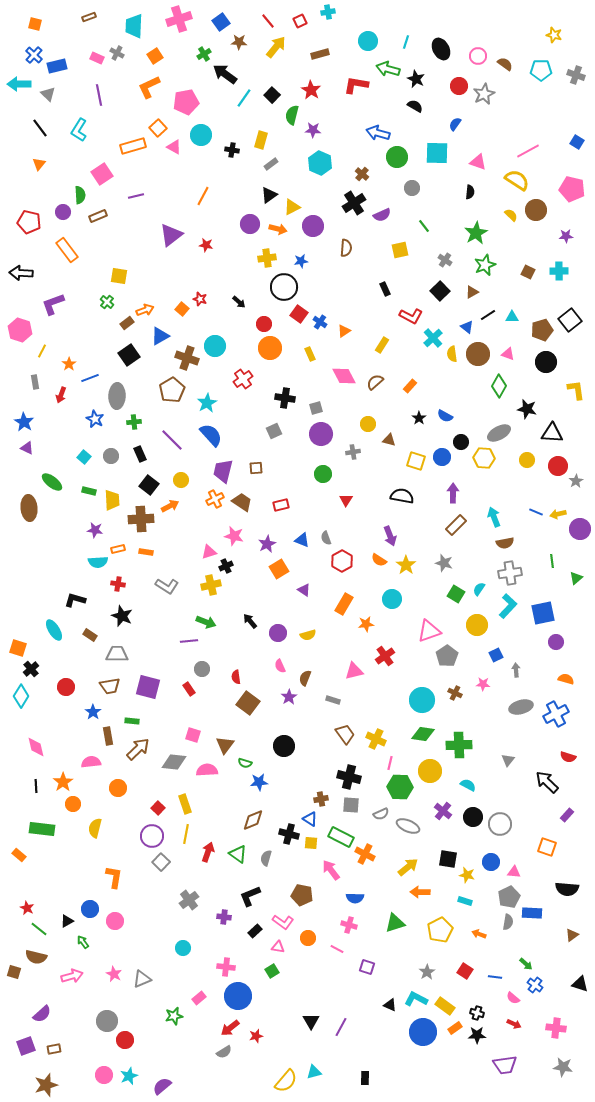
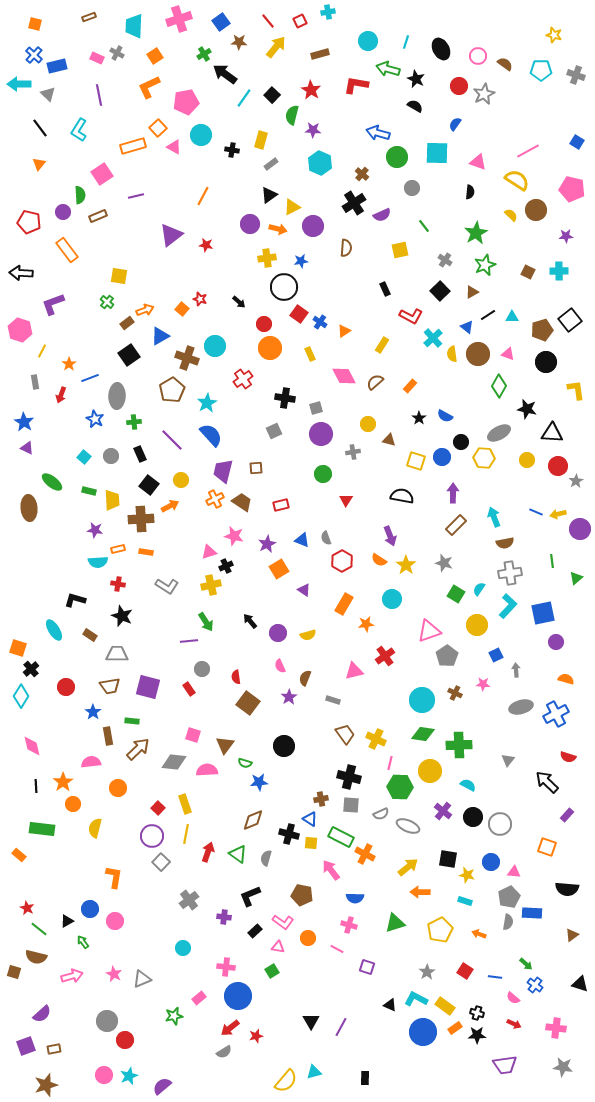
green arrow at (206, 622): rotated 36 degrees clockwise
pink diamond at (36, 747): moved 4 px left, 1 px up
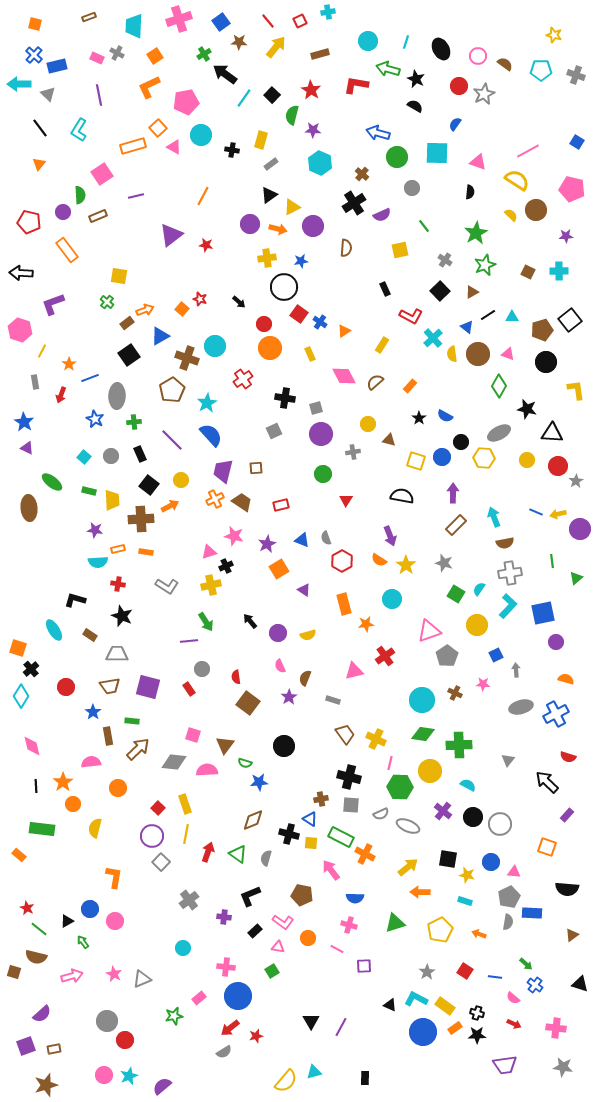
orange rectangle at (344, 604): rotated 45 degrees counterclockwise
purple square at (367, 967): moved 3 px left, 1 px up; rotated 21 degrees counterclockwise
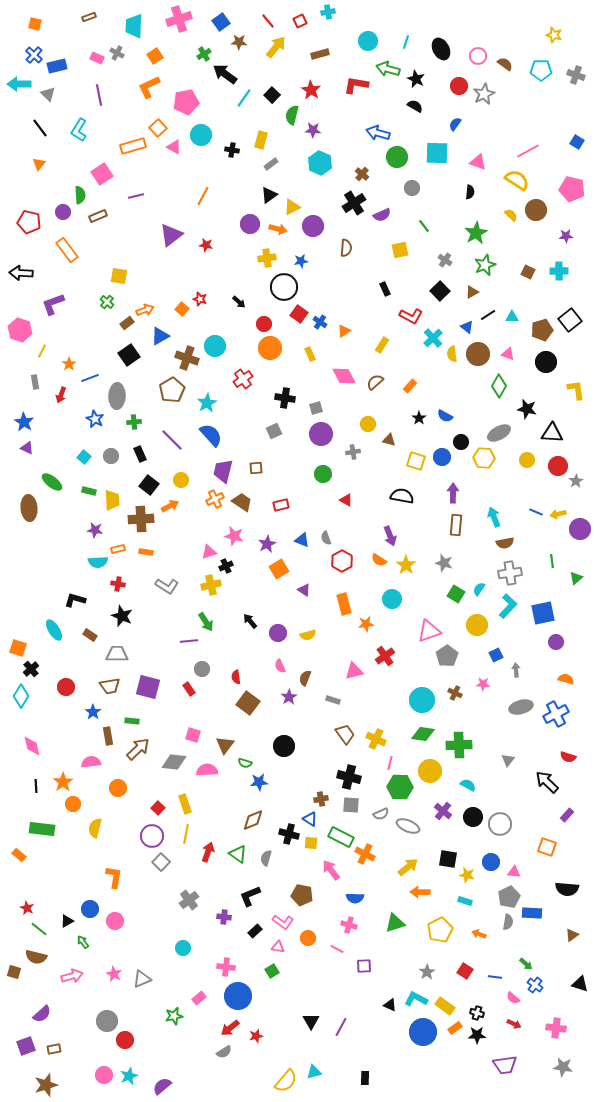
red triangle at (346, 500): rotated 32 degrees counterclockwise
brown rectangle at (456, 525): rotated 40 degrees counterclockwise
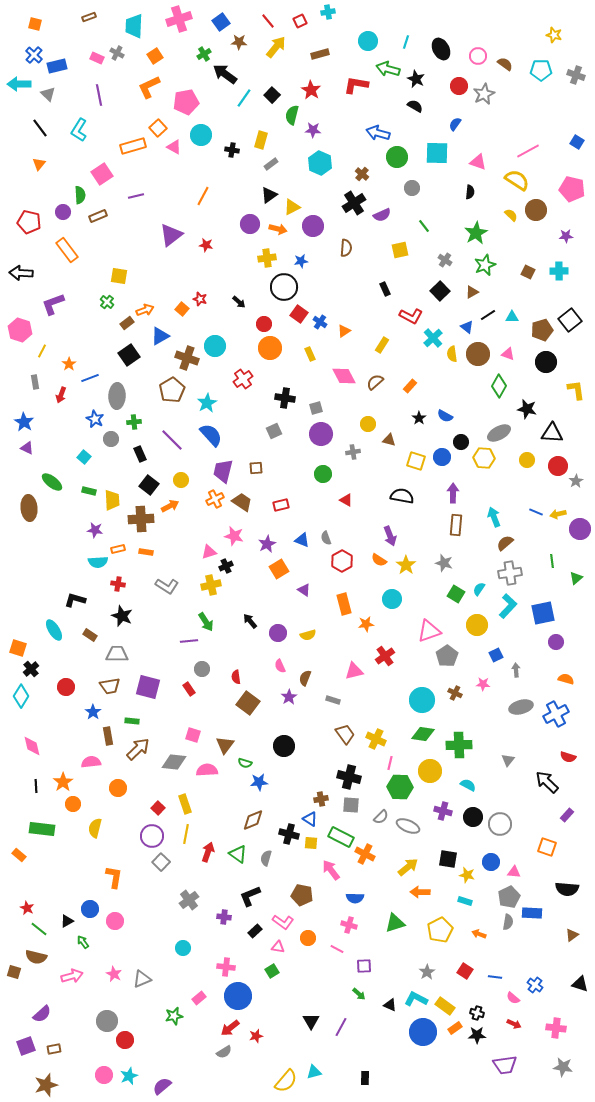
gray circle at (111, 456): moved 17 px up
brown semicircle at (505, 543): rotated 150 degrees clockwise
purple cross at (443, 811): rotated 24 degrees counterclockwise
gray semicircle at (381, 814): moved 3 px down; rotated 21 degrees counterclockwise
green arrow at (526, 964): moved 167 px left, 30 px down
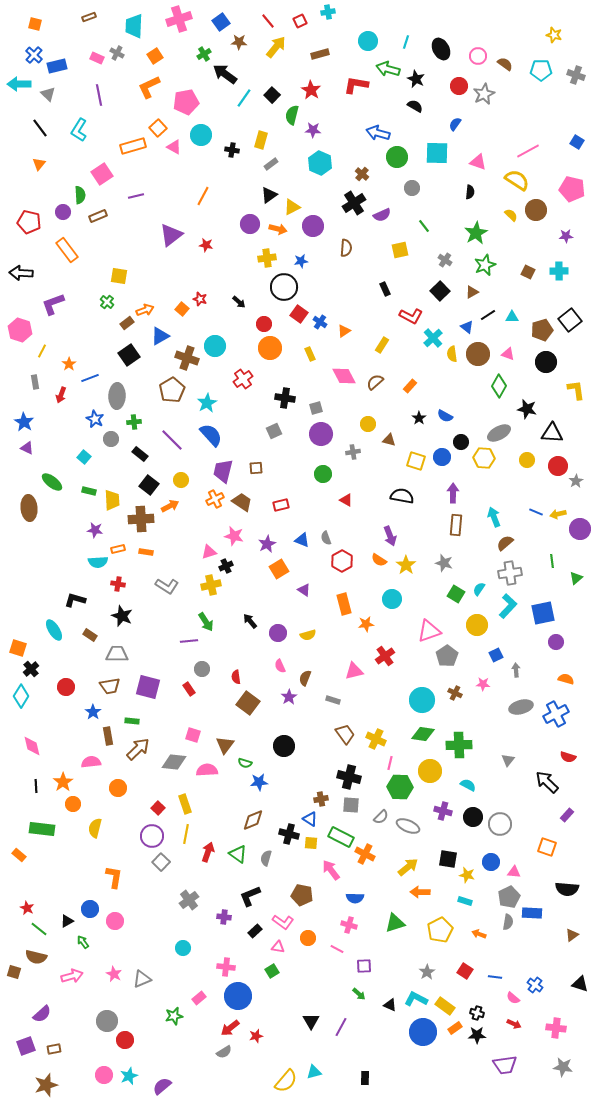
black rectangle at (140, 454): rotated 28 degrees counterclockwise
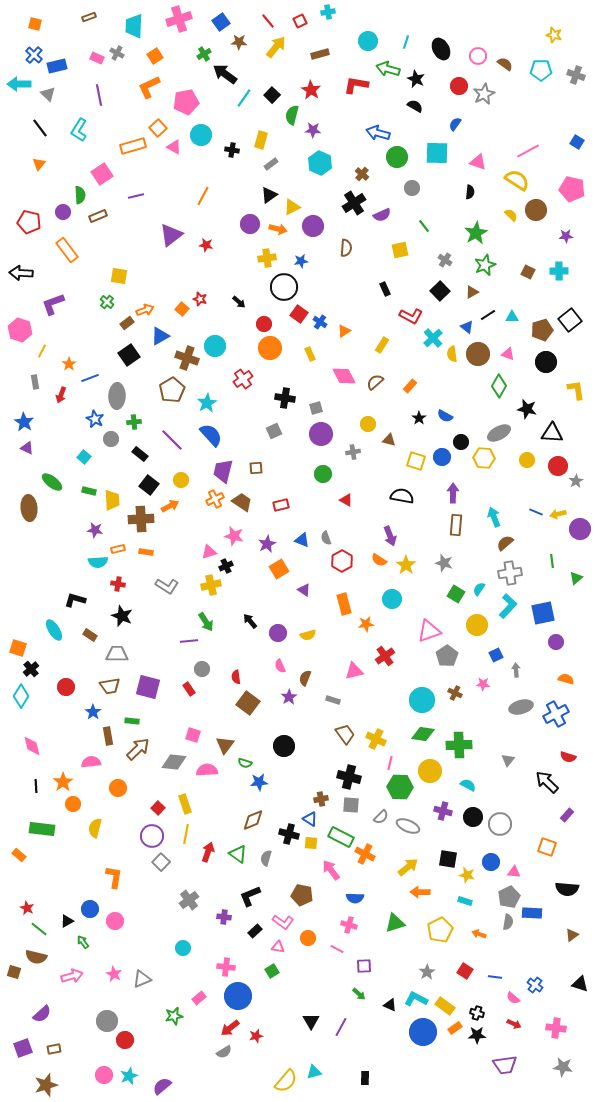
purple square at (26, 1046): moved 3 px left, 2 px down
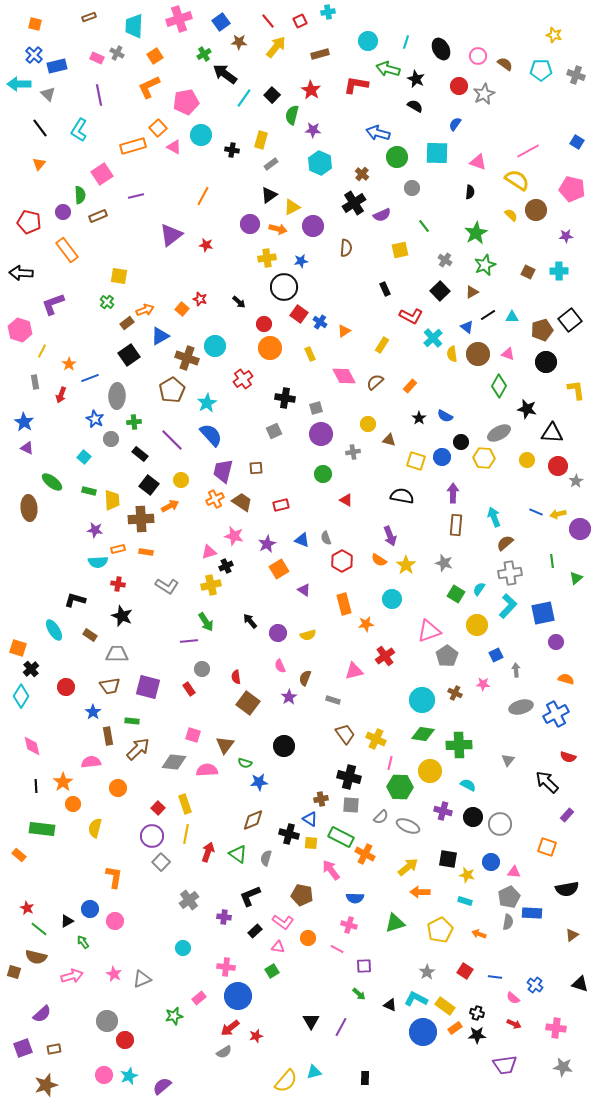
black semicircle at (567, 889): rotated 15 degrees counterclockwise
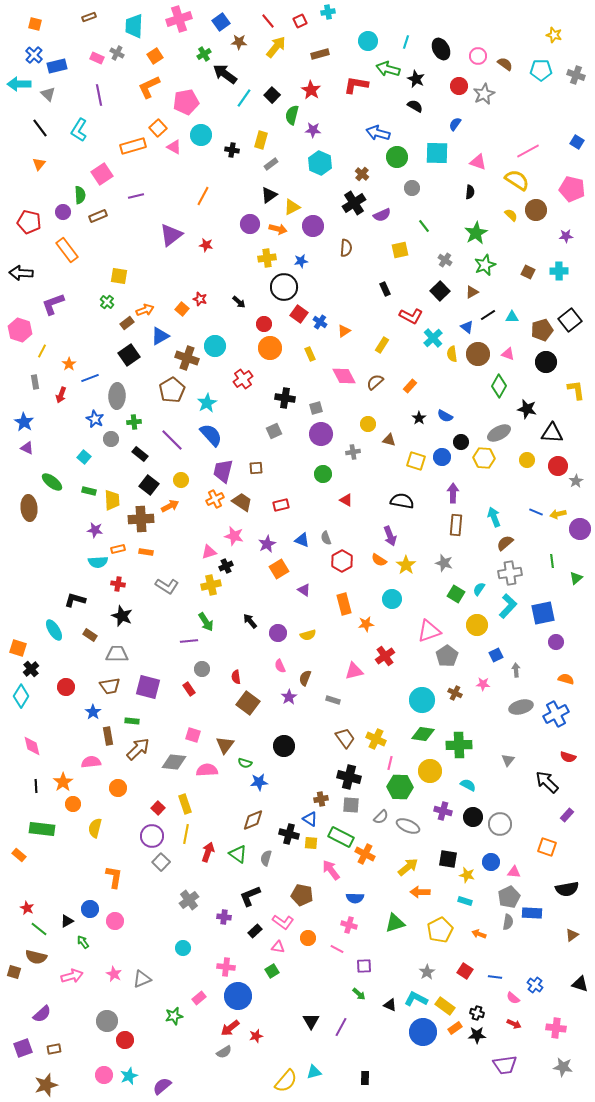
black semicircle at (402, 496): moved 5 px down
brown trapezoid at (345, 734): moved 4 px down
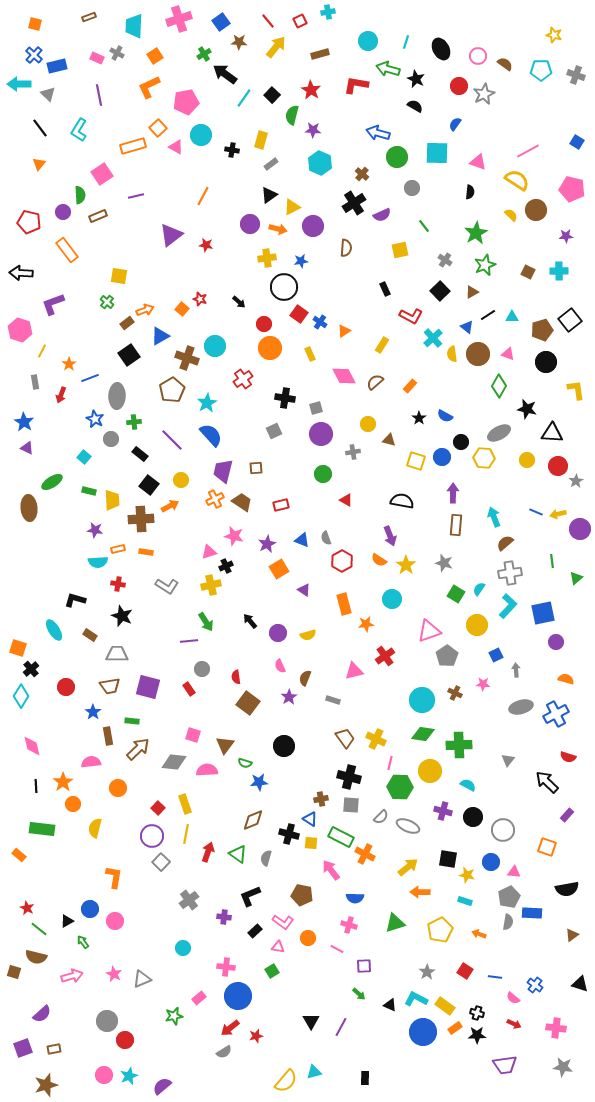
pink triangle at (174, 147): moved 2 px right
green ellipse at (52, 482): rotated 70 degrees counterclockwise
gray circle at (500, 824): moved 3 px right, 6 px down
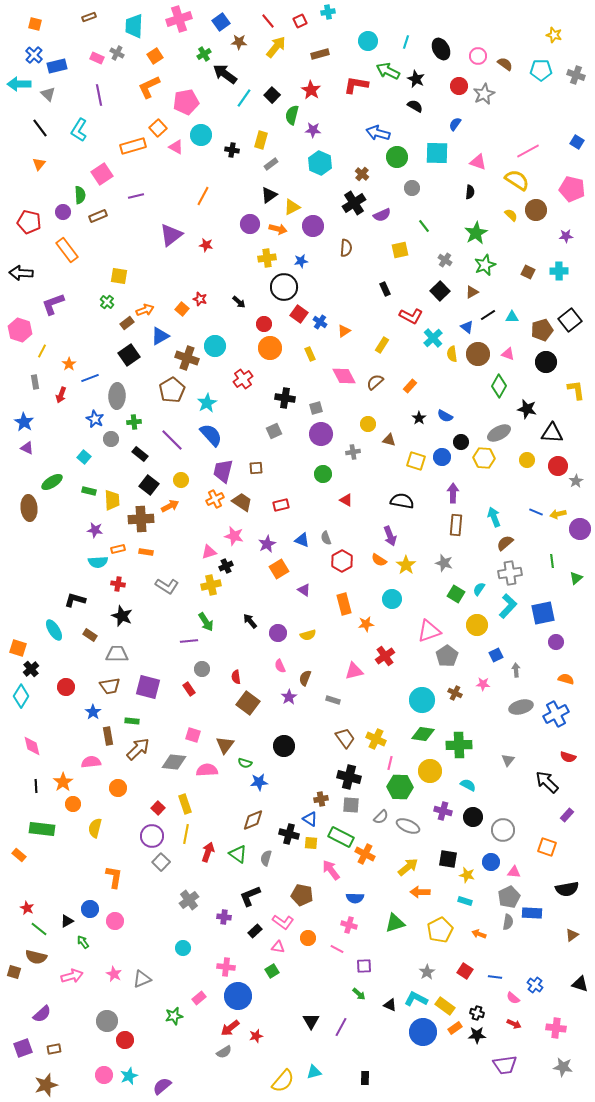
green arrow at (388, 69): moved 2 px down; rotated 10 degrees clockwise
yellow semicircle at (286, 1081): moved 3 px left
